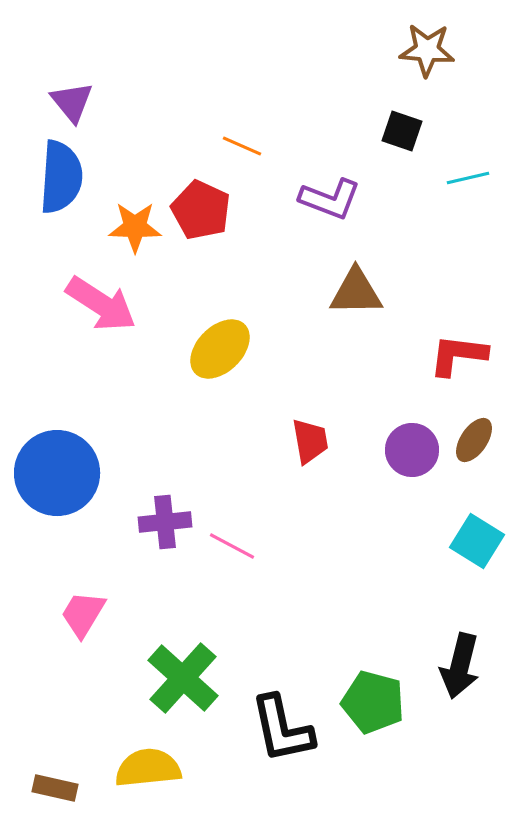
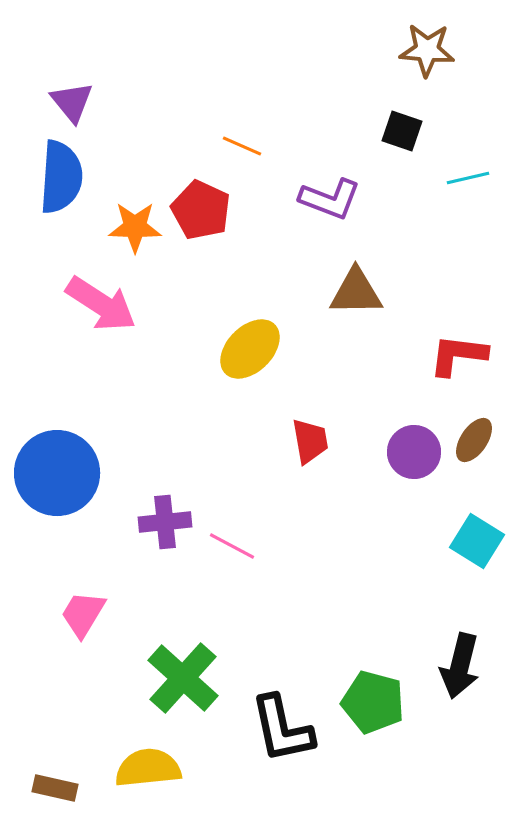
yellow ellipse: moved 30 px right
purple circle: moved 2 px right, 2 px down
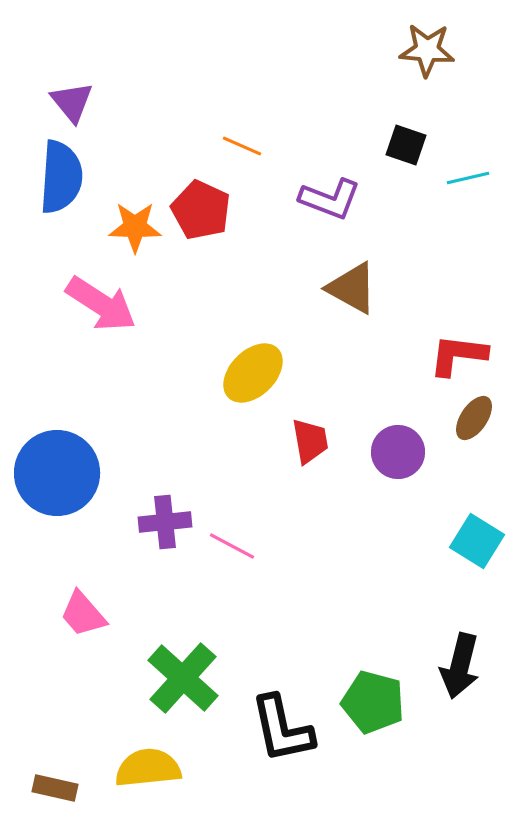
black square: moved 4 px right, 14 px down
brown triangle: moved 4 px left, 4 px up; rotated 30 degrees clockwise
yellow ellipse: moved 3 px right, 24 px down
brown ellipse: moved 22 px up
purple circle: moved 16 px left
pink trapezoid: rotated 72 degrees counterclockwise
